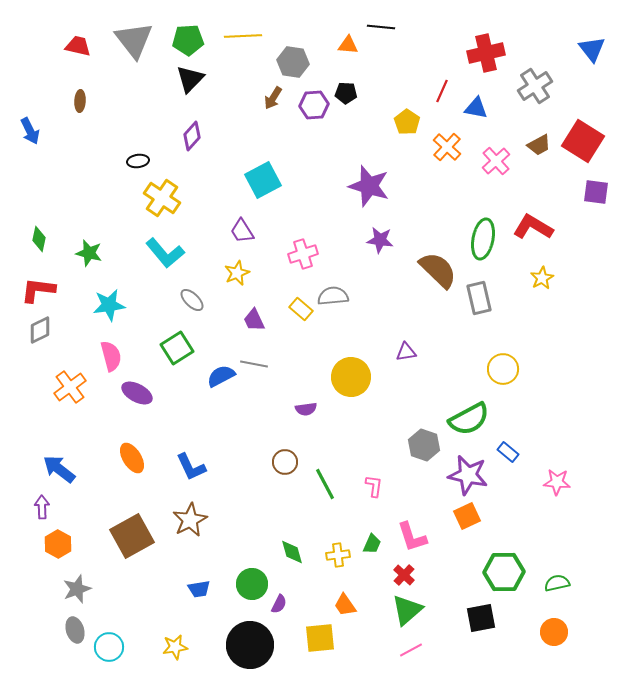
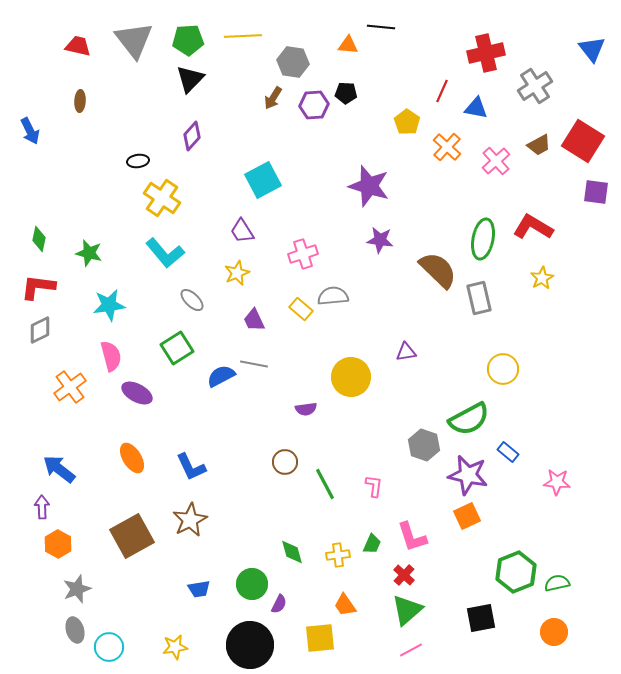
red L-shape at (38, 290): moved 3 px up
green hexagon at (504, 572): moved 12 px right; rotated 21 degrees counterclockwise
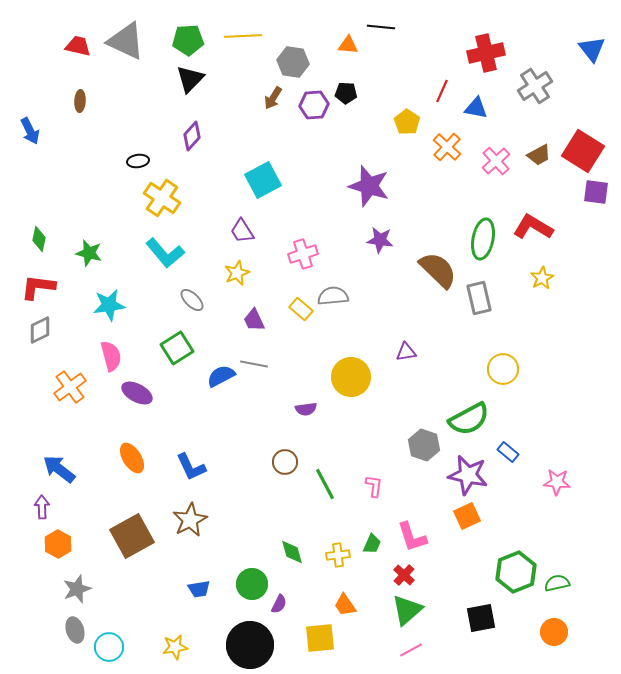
gray triangle at (134, 40): moved 8 px left, 1 px down; rotated 27 degrees counterclockwise
red square at (583, 141): moved 10 px down
brown trapezoid at (539, 145): moved 10 px down
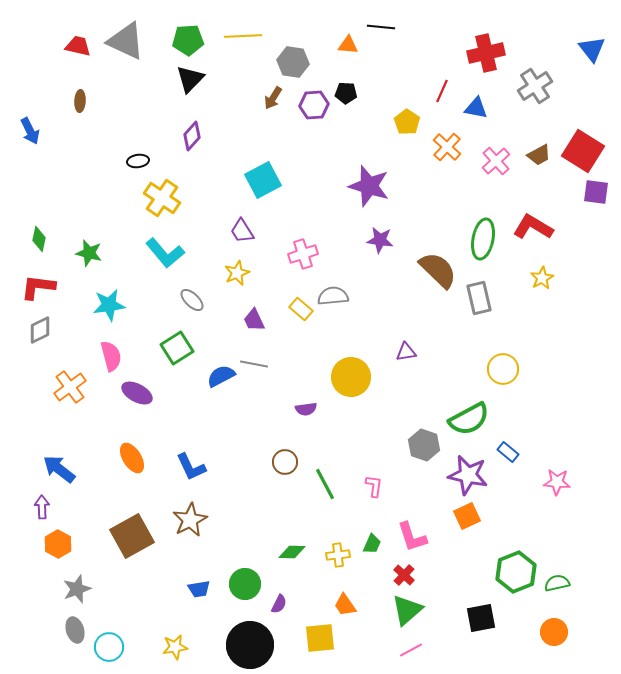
green diamond at (292, 552): rotated 72 degrees counterclockwise
green circle at (252, 584): moved 7 px left
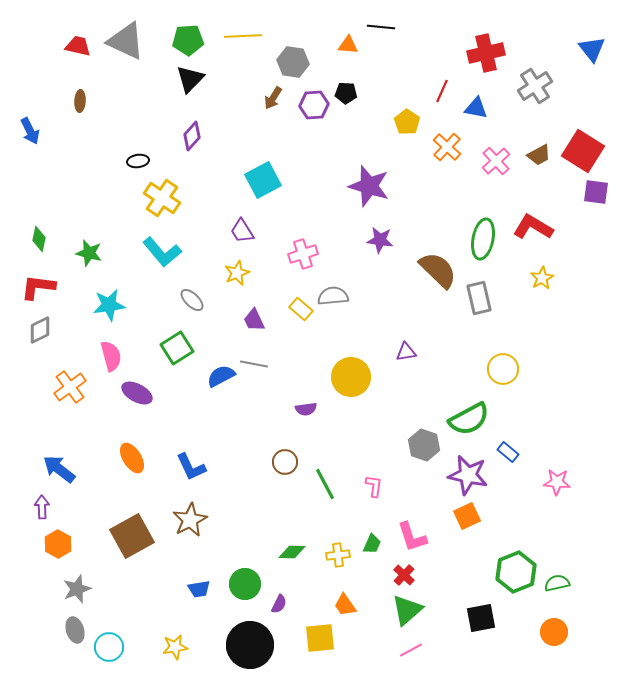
cyan L-shape at (165, 253): moved 3 px left, 1 px up
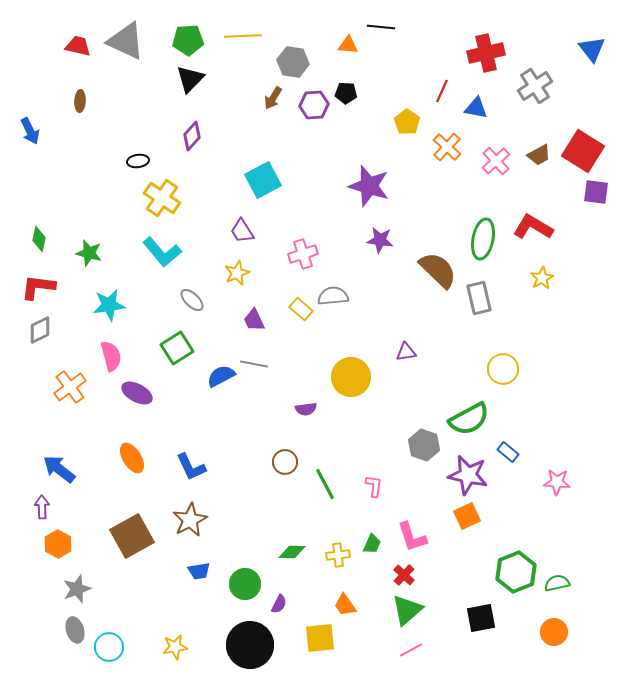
blue trapezoid at (199, 589): moved 18 px up
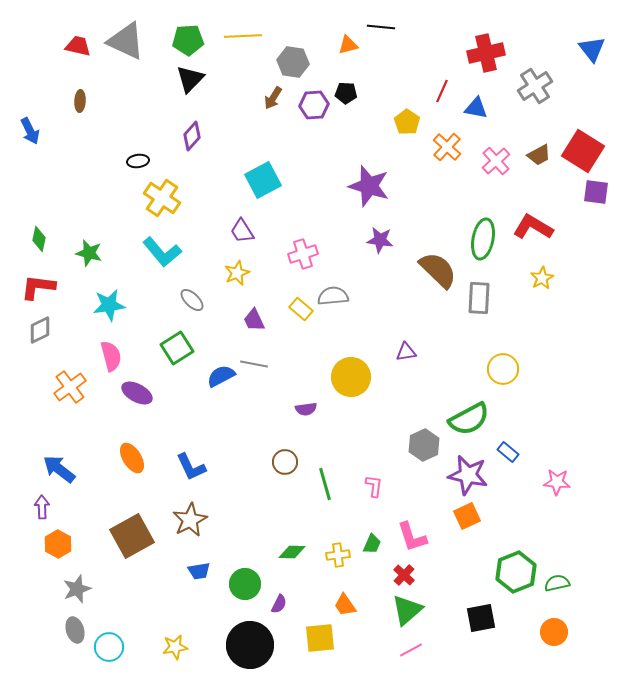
orange triangle at (348, 45): rotated 20 degrees counterclockwise
gray rectangle at (479, 298): rotated 16 degrees clockwise
gray hexagon at (424, 445): rotated 16 degrees clockwise
green line at (325, 484): rotated 12 degrees clockwise
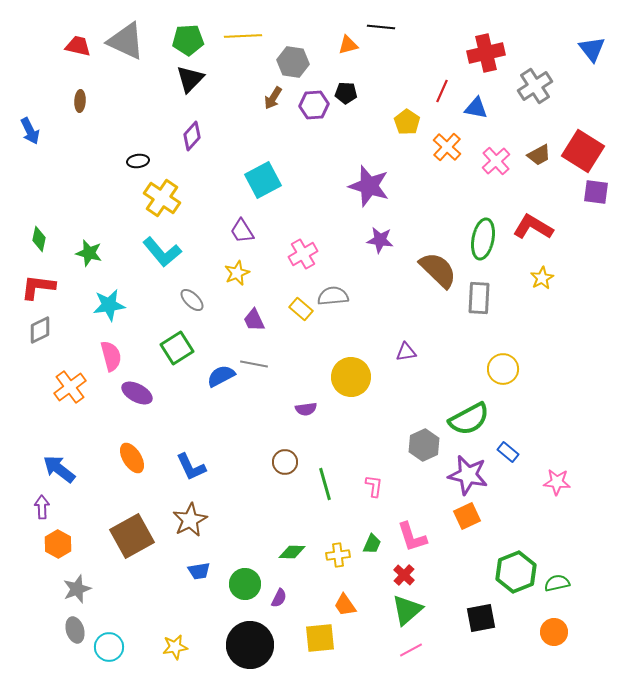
pink cross at (303, 254): rotated 12 degrees counterclockwise
purple semicircle at (279, 604): moved 6 px up
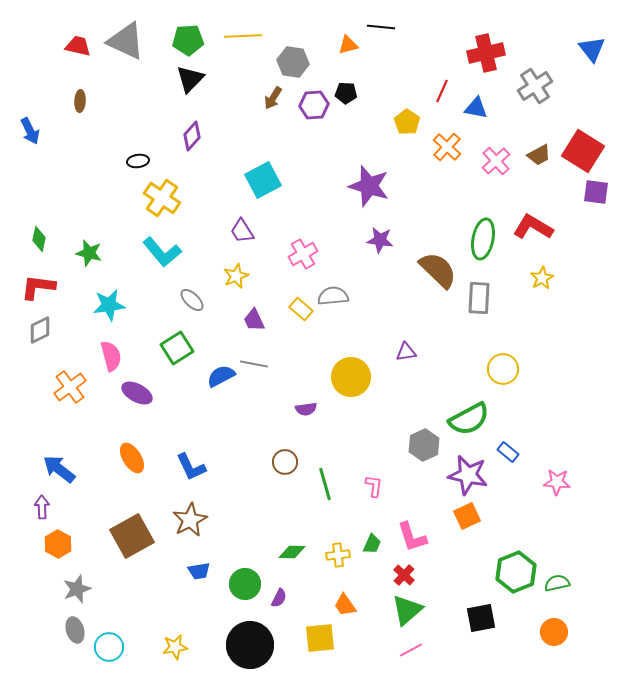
yellow star at (237, 273): moved 1 px left, 3 px down
